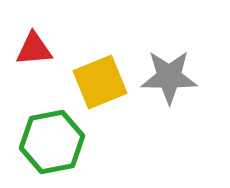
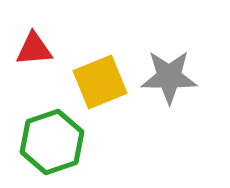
green hexagon: rotated 8 degrees counterclockwise
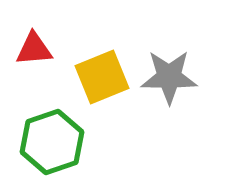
yellow square: moved 2 px right, 5 px up
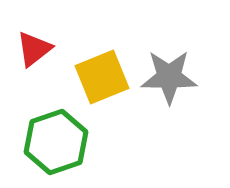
red triangle: rotated 33 degrees counterclockwise
green hexagon: moved 4 px right
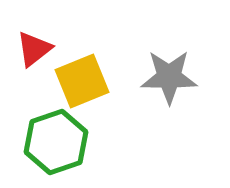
yellow square: moved 20 px left, 4 px down
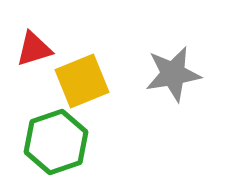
red triangle: rotated 21 degrees clockwise
gray star: moved 4 px right, 3 px up; rotated 10 degrees counterclockwise
